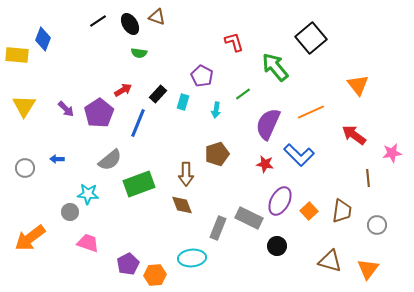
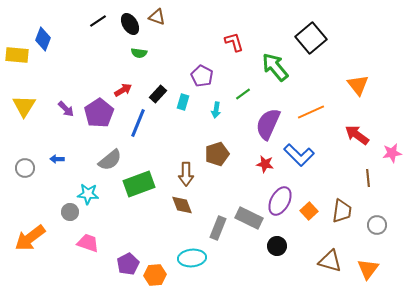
red arrow at (354, 135): moved 3 px right
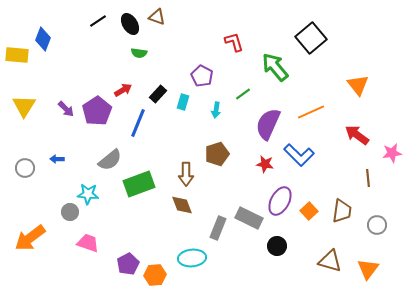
purple pentagon at (99, 113): moved 2 px left, 2 px up
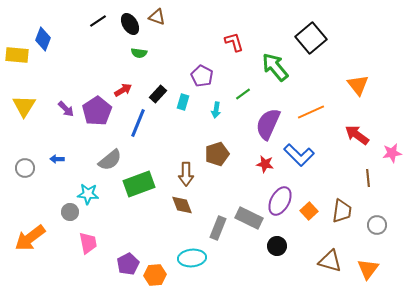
pink trapezoid at (88, 243): rotated 60 degrees clockwise
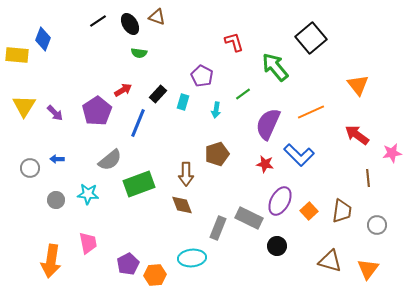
purple arrow at (66, 109): moved 11 px left, 4 px down
gray circle at (25, 168): moved 5 px right
gray circle at (70, 212): moved 14 px left, 12 px up
orange arrow at (30, 238): moved 21 px right, 23 px down; rotated 44 degrees counterclockwise
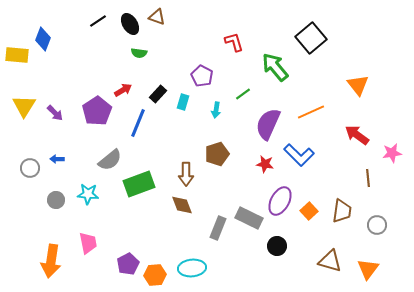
cyan ellipse at (192, 258): moved 10 px down
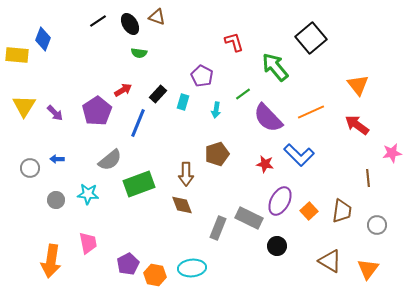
purple semicircle at (268, 124): moved 6 px up; rotated 68 degrees counterclockwise
red arrow at (357, 135): moved 10 px up
brown triangle at (330, 261): rotated 15 degrees clockwise
orange hexagon at (155, 275): rotated 15 degrees clockwise
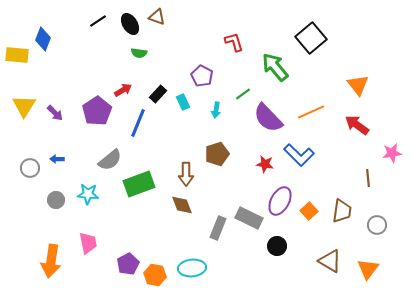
cyan rectangle at (183, 102): rotated 42 degrees counterclockwise
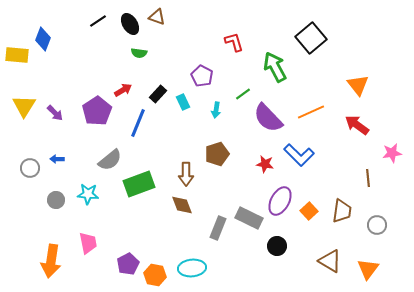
green arrow at (275, 67): rotated 12 degrees clockwise
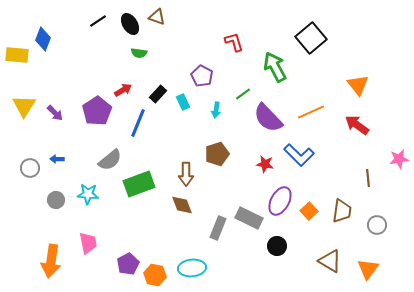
pink star at (392, 153): moved 7 px right, 6 px down
